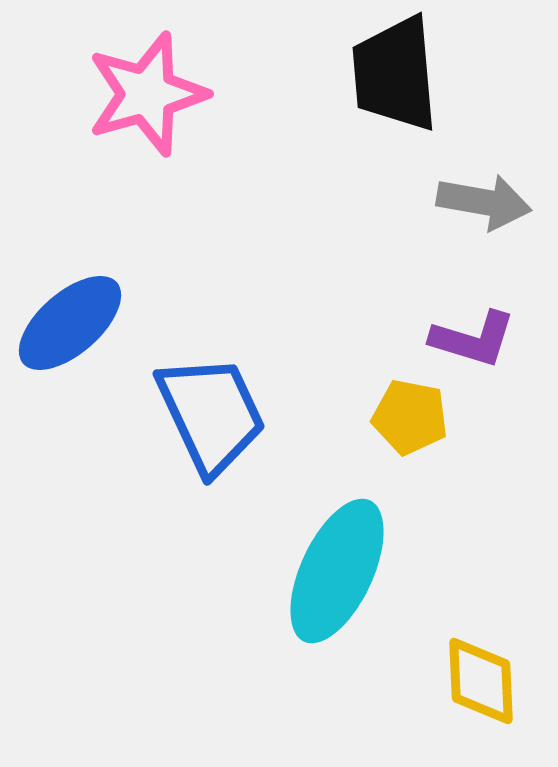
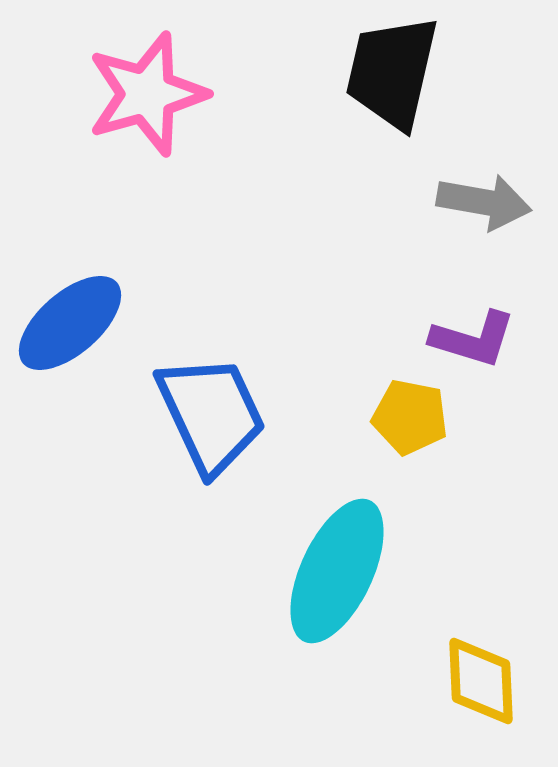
black trapezoid: moved 3 px left, 2 px up; rotated 18 degrees clockwise
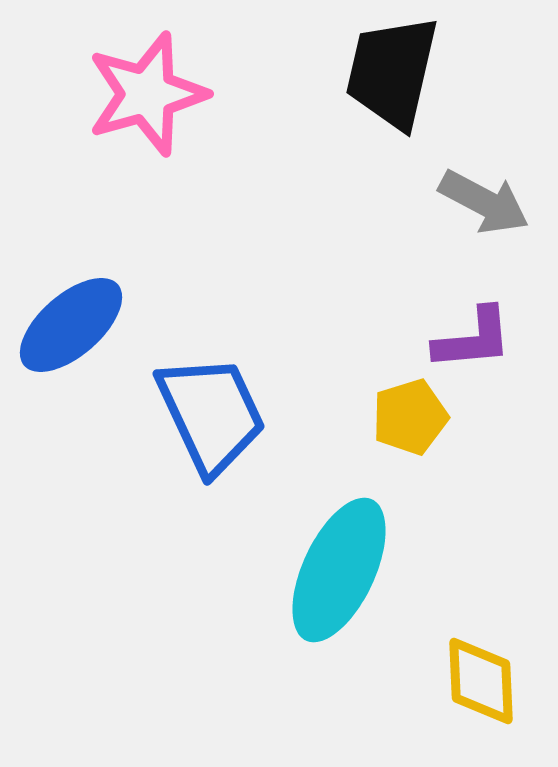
gray arrow: rotated 18 degrees clockwise
blue ellipse: moved 1 px right, 2 px down
purple L-shape: rotated 22 degrees counterclockwise
yellow pentagon: rotated 28 degrees counterclockwise
cyan ellipse: moved 2 px right, 1 px up
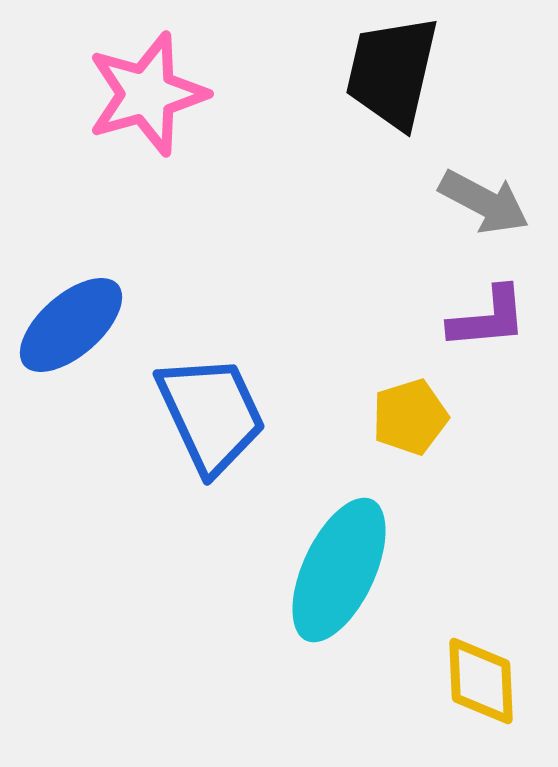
purple L-shape: moved 15 px right, 21 px up
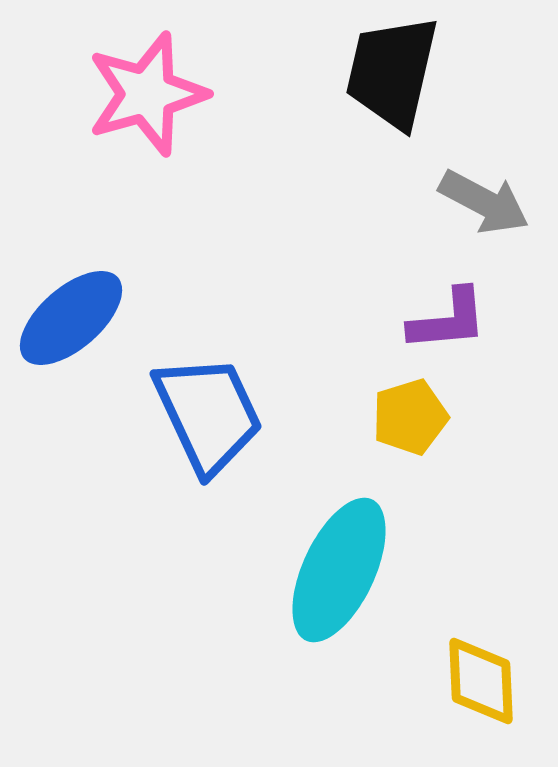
purple L-shape: moved 40 px left, 2 px down
blue ellipse: moved 7 px up
blue trapezoid: moved 3 px left
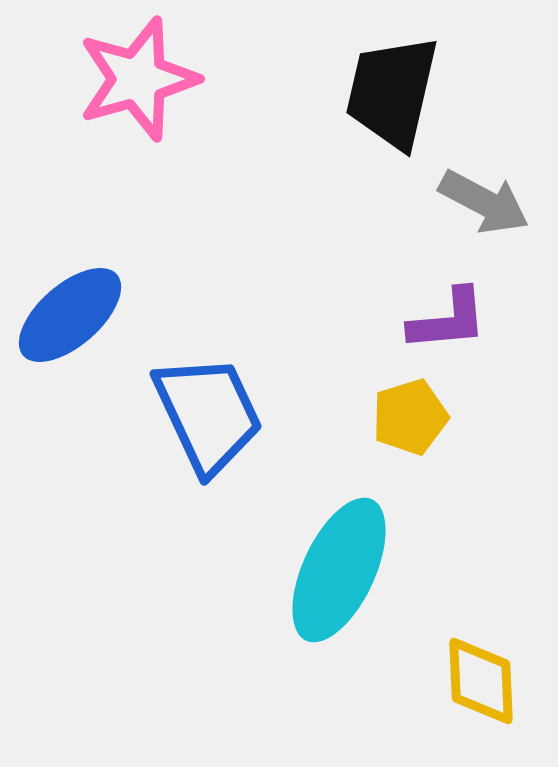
black trapezoid: moved 20 px down
pink star: moved 9 px left, 15 px up
blue ellipse: moved 1 px left, 3 px up
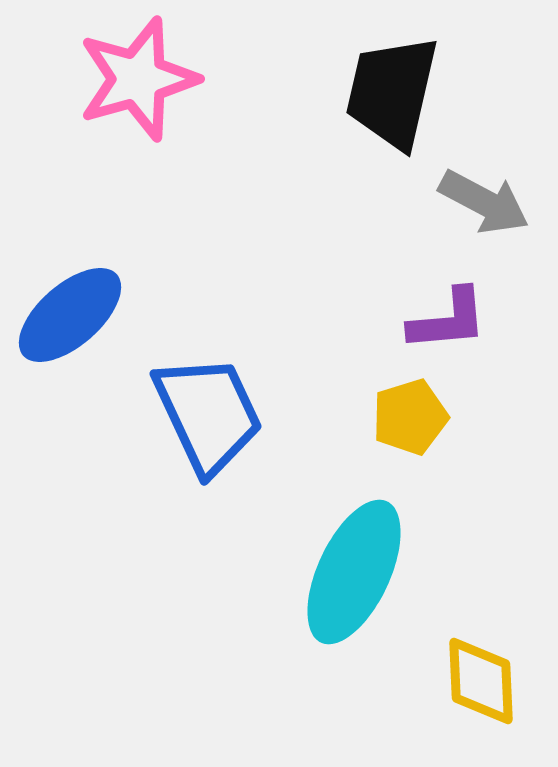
cyan ellipse: moved 15 px right, 2 px down
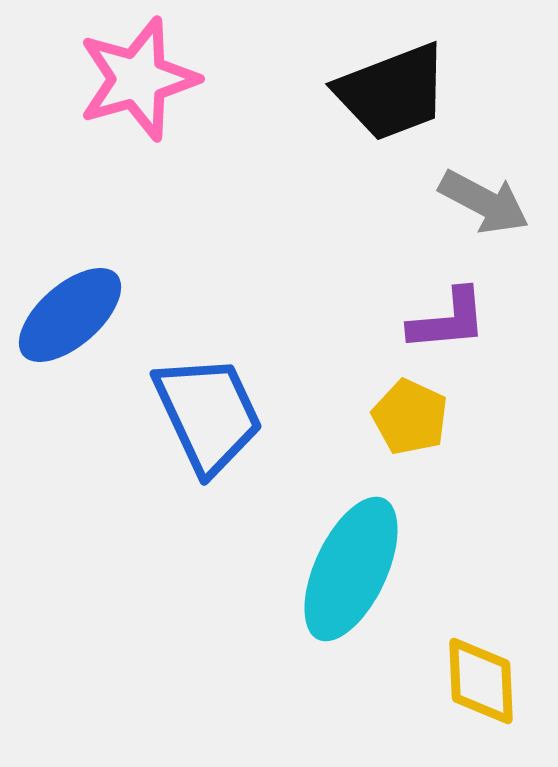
black trapezoid: rotated 124 degrees counterclockwise
yellow pentagon: rotated 30 degrees counterclockwise
cyan ellipse: moved 3 px left, 3 px up
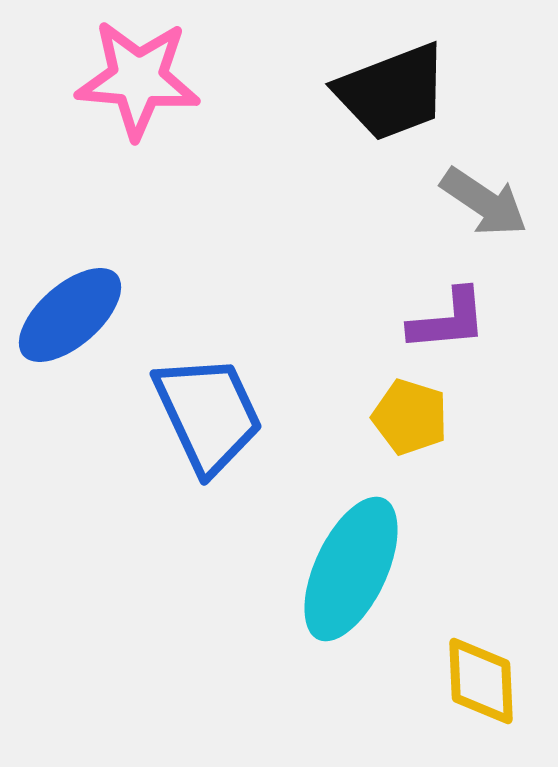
pink star: rotated 21 degrees clockwise
gray arrow: rotated 6 degrees clockwise
yellow pentagon: rotated 8 degrees counterclockwise
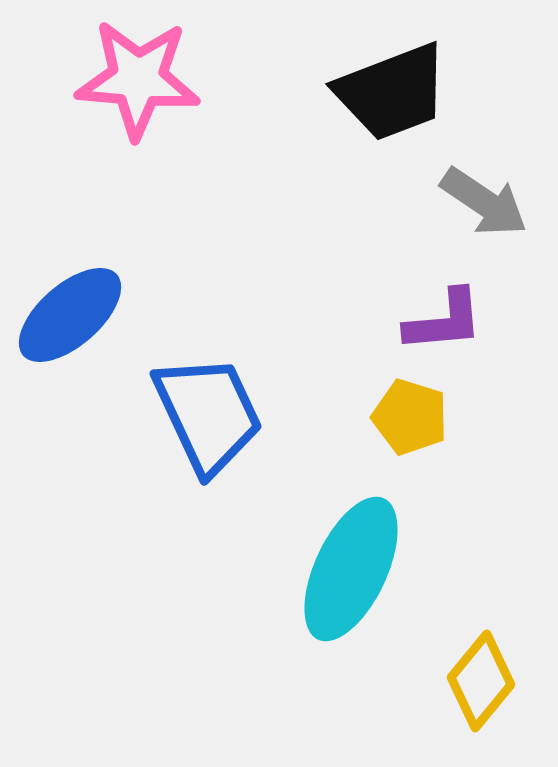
purple L-shape: moved 4 px left, 1 px down
yellow diamond: rotated 42 degrees clockwise
